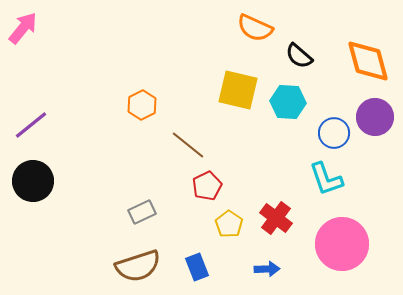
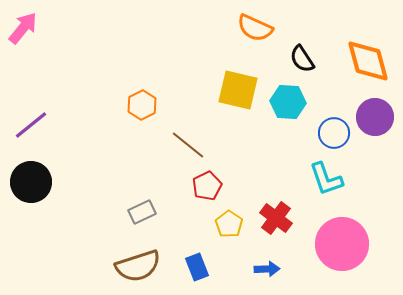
black semicircle: moved 3 px right, 3 px down; rotated 16 degrees clockwise
black circle: moved 2 px left, 1 px down
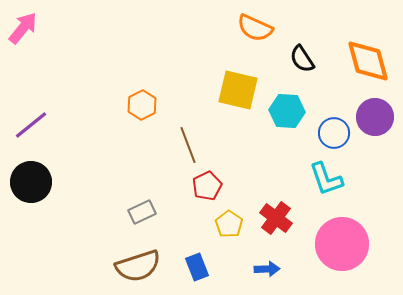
cyan hexagon: moved 1 px left, 9 px down
brown line: rotated 30 degrees clockwise
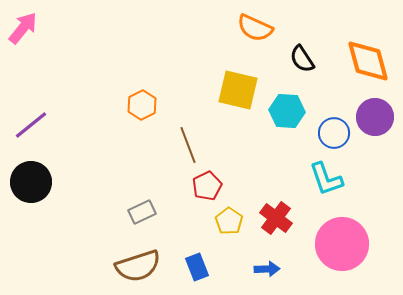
yellow pentagon: moved 3 px up
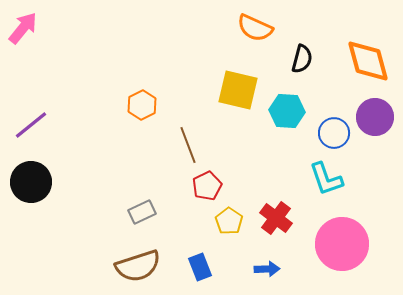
black semicircle: rotated 132 degrees counterclockwise
blue rectangle: moved 3 px right
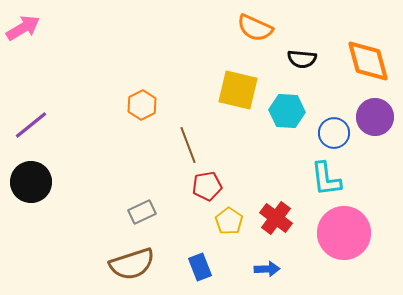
pink arrow: rotated 20 degrees clockwise
black semicircle: rotated 80 degrees clockwise
cyan L-shape: rotated 12 degrees clockwise
red pentagon: rotated 16 degrees clockwise
pink circle: moved 2 px right, 11 px up
brown semicircle: moved 6 px left, 2 px up
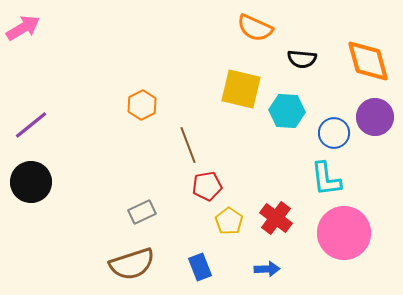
yellow square: moved 3 px right, 1 px up
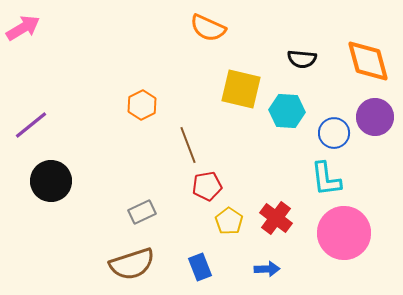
orange semicircle: moved 47 px left
black circle: moved 20 px right, 1 px up
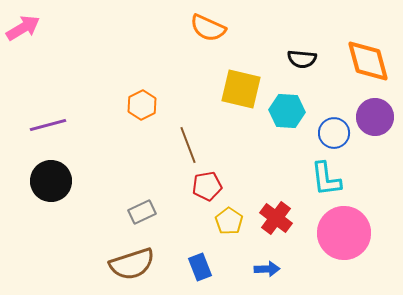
purple line: moved 17 px right; rotated 24 degrees clockwise
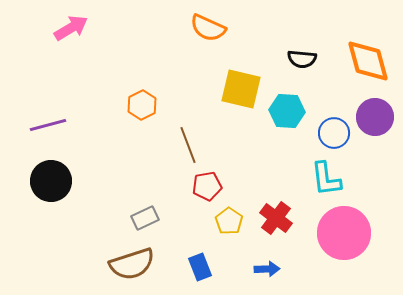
pink arrow: moved 48 px right
gray rectangle: moved 3 px right, 6 px down
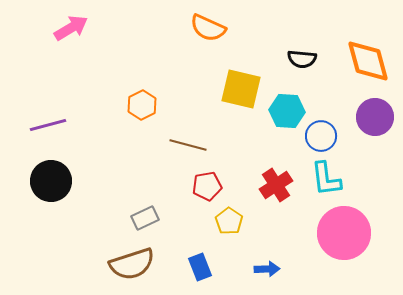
blue circle: moved 13 px left, 3 px down
brown line: rotated 54 degrees counterclockwise
red cross: moved 33 px up; rotated 20 degrees clockwise
